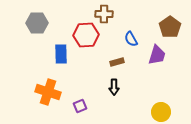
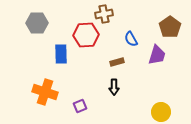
brown cross: rotated 12 degrees counterclockwise
orange cross: moved 3 px left
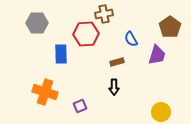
red hexagon: moved 1 px up
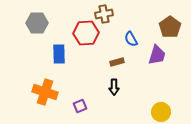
red hexagon: moved 1 px up
blue rectangle: moved 2 px left
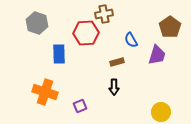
gray hexagon: rotated 20 degrees clockwise
blue semicircle: moved 1 px down
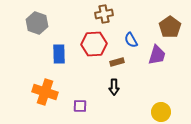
red hexagon: moved 8 px right, 11 px down
purple square: rotated 24 degrees clockwise
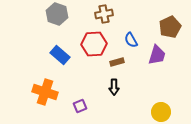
gray hexagon: moved 20 px right, 9 px up
brown pentagon: rotated 10 degrees clockwise
blue rectangle: moved 1 px right, 1 px down; rotated 48 degrees counterclockwise
purple square: rotated 24 degrees counterclockwise
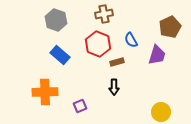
gray hexagon: moved 1 px left, 6 px down
red hexagon: moved 4 px right; rotated 25 degrees clockwise
orange cross: rotated 20 degrees counterclockwise
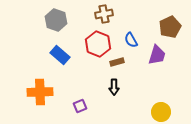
orange cross: moved 5 px left
